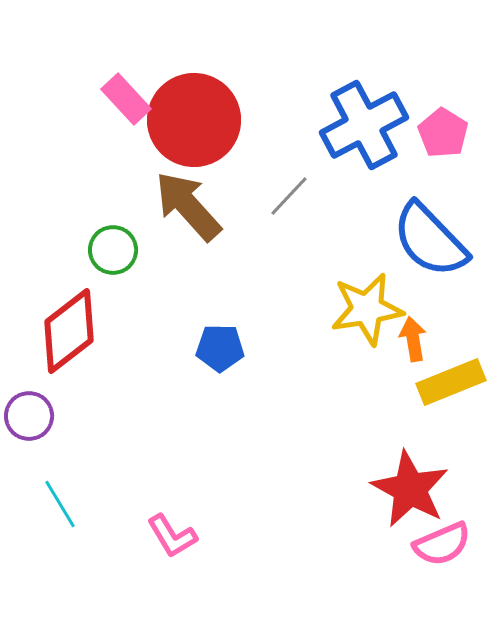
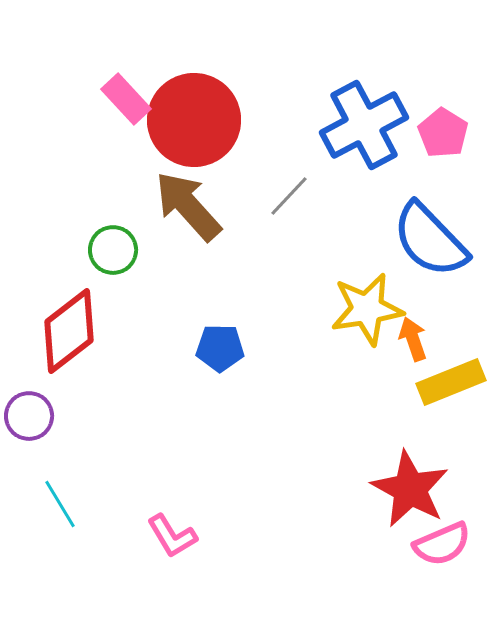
orange arrow: rotated 9 degrees counterclockwise
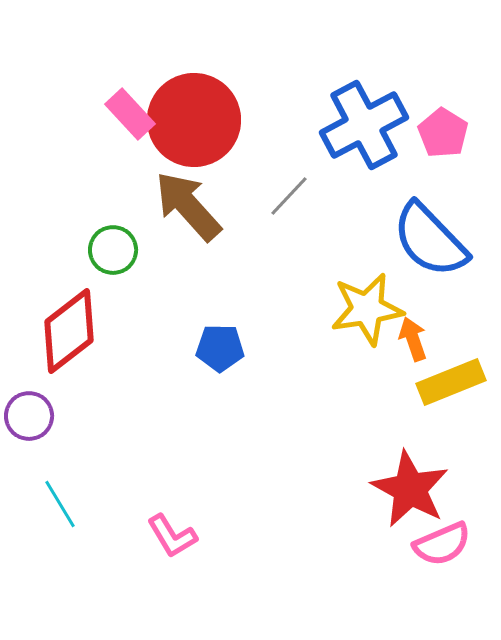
pink rectangle: moved 4 px right, 15 px down
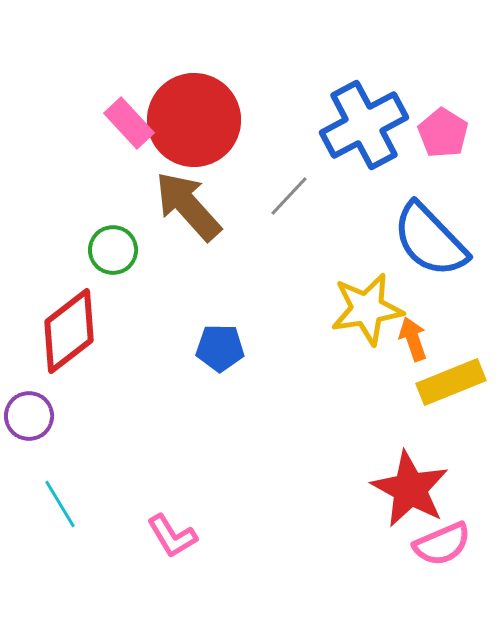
pink rectangle: moved 1 px left, 9 px down
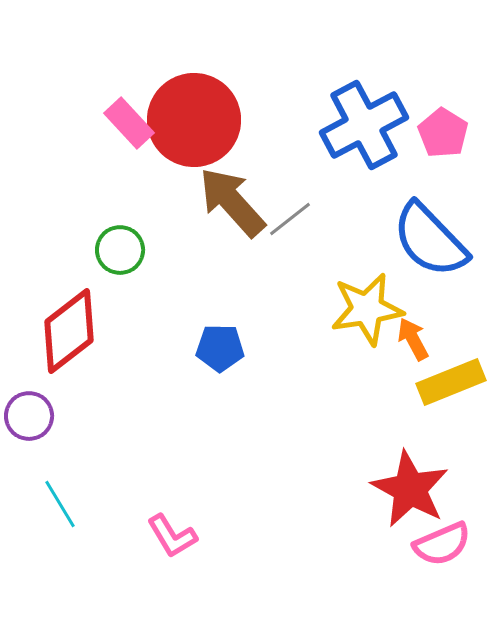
gray line: moved 1 px right, 23 px down; rotated 9 degrees clockwise
brown arrow: moved 44 px right, 4 px up
green circle: moved 7 px right
orange arrow: rotated 9 degrees counterclockwise
